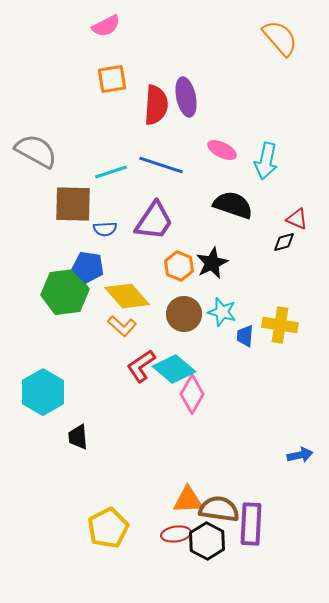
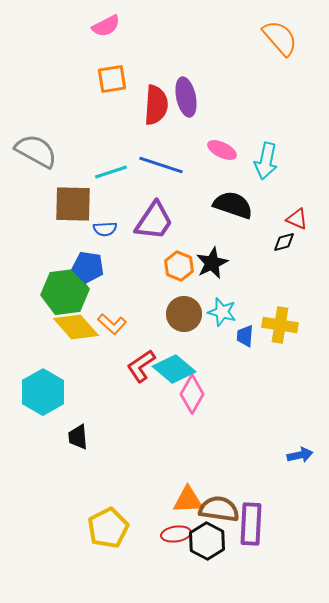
yellow diamond: moved 51 px left, 31 px down
orange L-shape: moved 10 px left, 2 px up
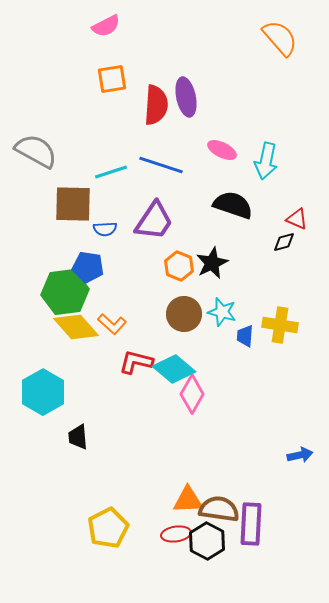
red L-shape: moved 5 px left, 4 px up; rotated 48 degrees clockwise
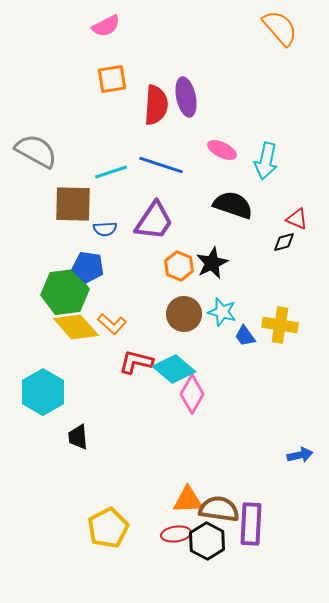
orange semicircle: moved 10 px up
blue trapezoid: rotated 40 degrees counterclockwise
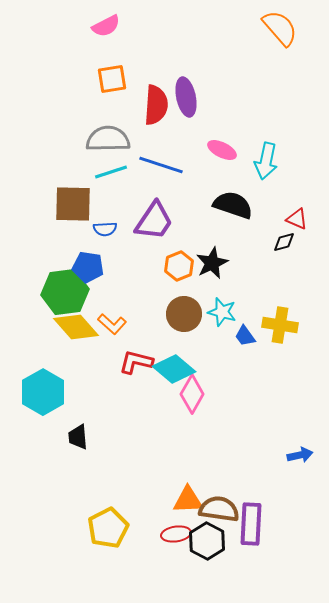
gray semicircle: moved 72 px right, 12 px up; rotated 30 degrees counterclockwise
orange hexagon: rotated 16 degrees clockwise
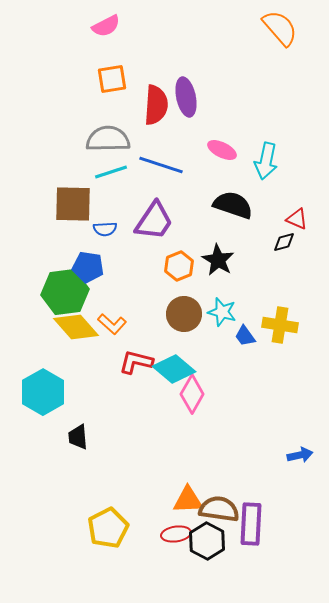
black star: moved 6 px right, 3 px up; rotated 16 degrees counterclockwise
